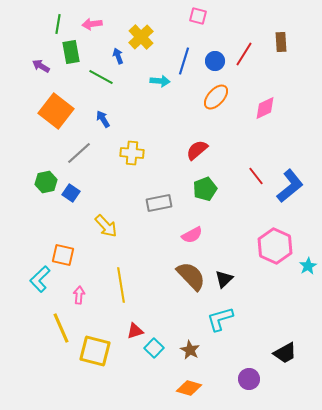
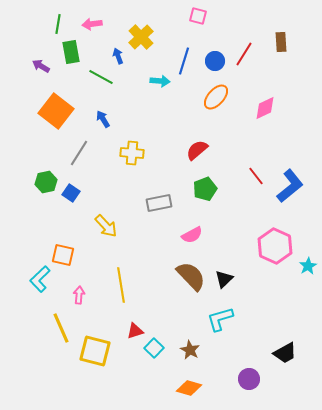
gray line at (79, 153): rotated 16 degrees counterclockwise
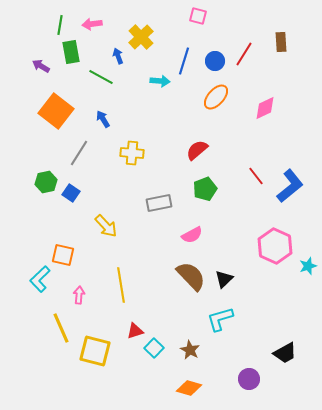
green line at (58, 24): moved 2 px right, 1 px down
cyan star at (308, 266): rotated 12 degrees clockwise
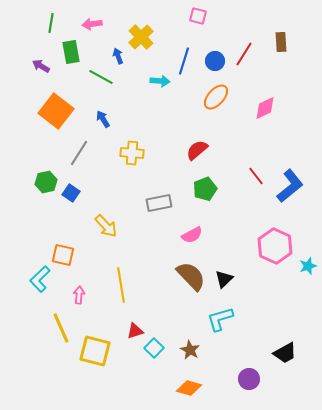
green line at (60, 25): moved 9 px left, 2 px up
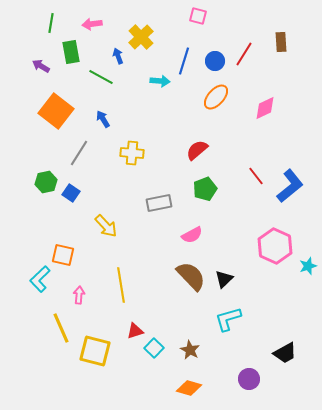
cyan L-shape at (220, 319): moved 8 px right
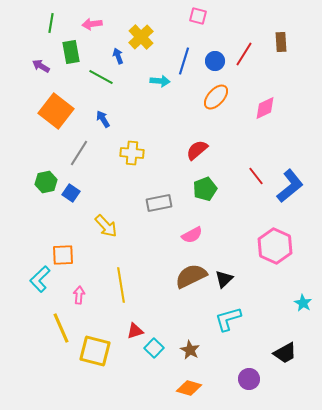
orange square at (63, 255): rotated 15 degrees counterclockwise
cyan star at (308, 266): moved 5 px left, 37 px down; rotated 24 degrees counterclockwise
brown semicircle at (191, 276): rotated 72 degrees counterclockwise
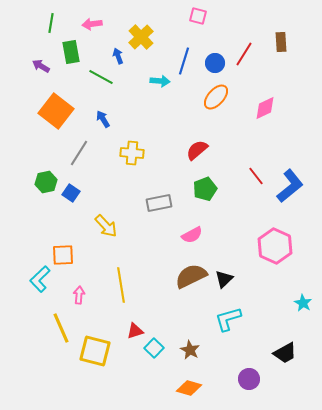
blue circle at (215, 61): moved 2 px down
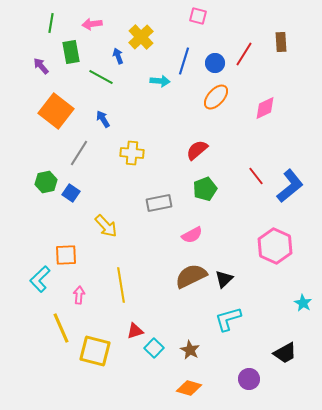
purple arrow at (41, 66): rotated 18 degrees clockwise
orange square at (63, 255): moved 3 px right
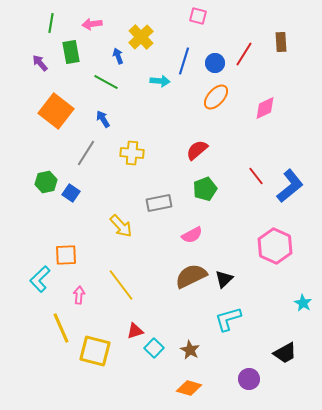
purple arrow at (41, 66): moved 1 px left, 3 px up
green line at (101, 77): moved 5 px right, 5 px down
gray line at (79, 153): moved 7 px right
yellow arrow at (106, 226): moved 15 px right
yellow line at (121, 285): rotated 28 degrees counterclockwise
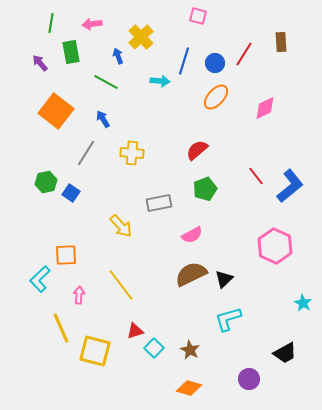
brown semicircle at (191, 276): moved 2 px up
